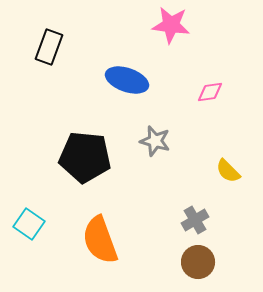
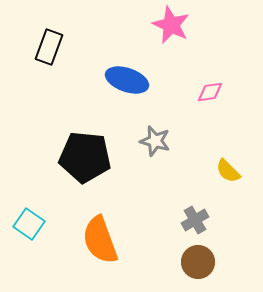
pink star: rotated 18 degrees clockwise
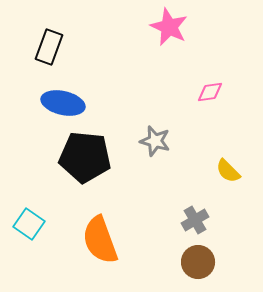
pink star: moved 2 px left, 2 px down
blue ellipse: moved 64 px left, 23 px down; rotated 6 degrees counterclockwise
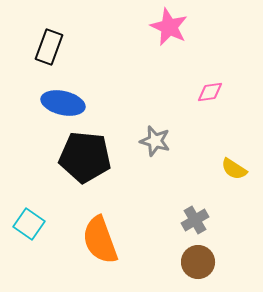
yellow semicircle: moved 6 px right, 2 px up; rotated 12 degrees counterclockwise
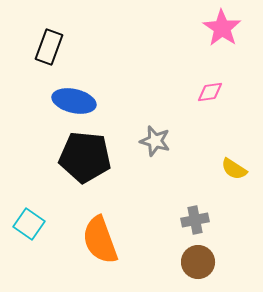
pink star: moved 53 px right, 1 px down; rotated 9 degrees clockwise
blue ellipse: moved 11 px right, 2 px up
gray cross: rotated 20 degrees clockwise
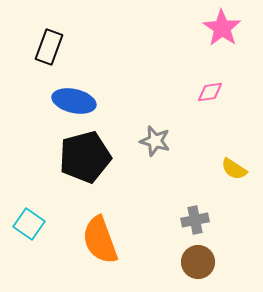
black pentagon: rotated 21 degrees counterclockwise
